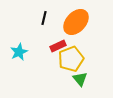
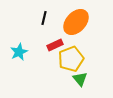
red rectangle: moved 3 px left, 1 px up
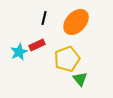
red rectangle: moved 18 px left
yellow pentagon: moved 4 px left
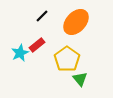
black line: moved 2 px left, 2 px up; rotated 32 degrees clockwise
red rectangle: rotated 14 degrees counterclockwise
cyan star: moved 1 px right, 1 px down
yellow pentagon: rotated 15 degrees counterclockwise
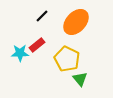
cyan star: rotated 24 degrees clockwise
yellow pentagon: rotated 10 degrees counterclockwise
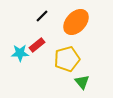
yellow pentagon: rotated 30 degrees clockwise
green triangle: moved 2 px right, 3 px down
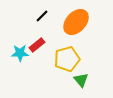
green triangle: moved 1 px left, 2 px up
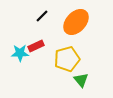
red rectangle: moved 1 px left, 1 px down; rotated 14 degrees clockwise
